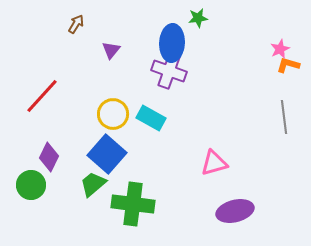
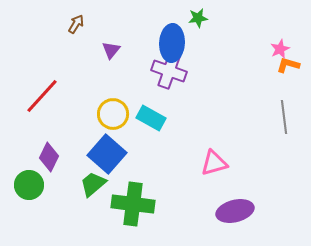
green circle: moved 2 px left
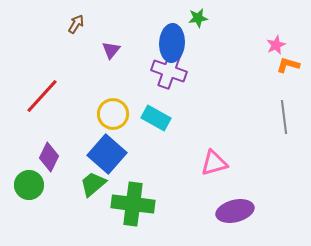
pink star: moved 4 px left, 4 px up
cyan rectangle: moved 5 px right
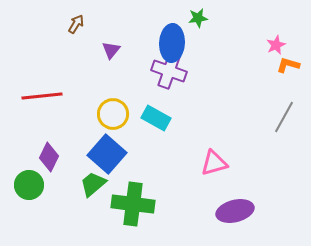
red line: rotated 42 degrees clockwise
gray line: rotated 36 degrees clockwise
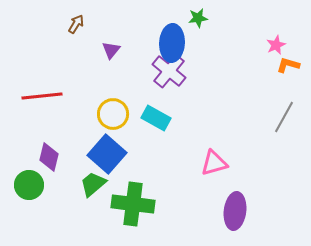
purple cross: rotated 20 degrees clockwise
purple diamond: rotated 12 degrees counterclockwise
purple ellipse: rotated 69 degrees counterclockwise
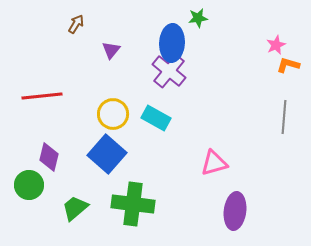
gray line: rotated 24 degrees counterclockwise
green trapezoid: moved 18 px left, 24 px down
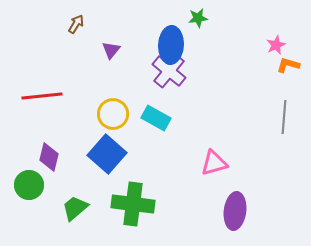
blue ellipse: moved 1 px left, 2 px down
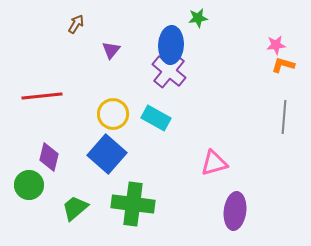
pink star: rotated 18 degrees clockwise
orange L-shape: moved 5 px left
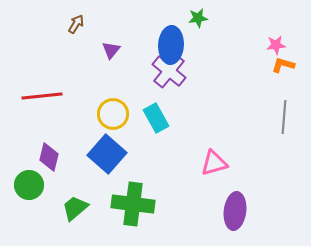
cyan rectangle: rotated 32 degrees clockwise
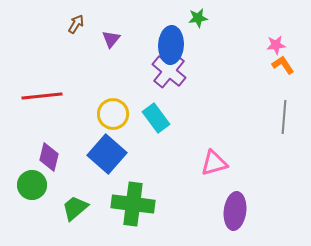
purple triangle: moved 11 px up
orange L-shape: rotated 40 degrees clockwise
cyan rectangle: rotated 8 degrees counterclockwise
green circle: moved 3 px right
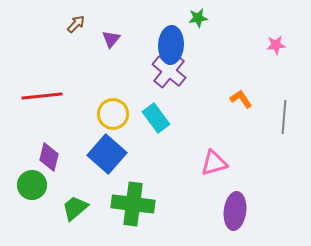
brown arrow: rotated 12 degrees clockwise
orange L-shape: moved 42 px left, 34 px down
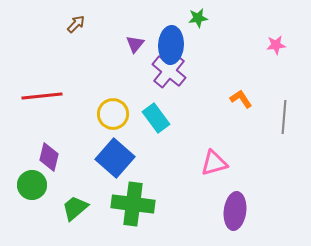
purple triangle: moved 24 px right, 5 px down
blue square: moved 8 px right, 4 px down
